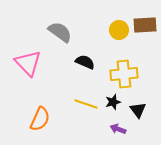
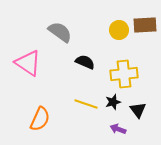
pink triangle: rotated 12 degrees counterclockwise
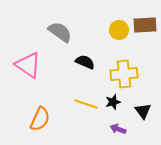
pink triangle: moved 2 px down
black triangle: moved 5 px right, 1 px down
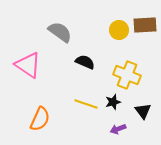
yellow cross: moved 3 px right, 1 px down; rotated 28 degrees clockwise
purple arrow: rotated 42 degrees counterclockwise
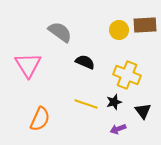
pink triangle: rotated 24 degrees clockwise
black star: moved 1 px right
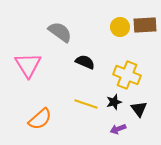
yellow circle: moved 1 px right, 3 px up
black triangle: moved 4 px left, 2 px up
orange semicircle: rotated 25 degrees clockwise
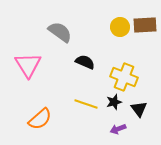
yellow cross: moved 3 px left, 2 px down
